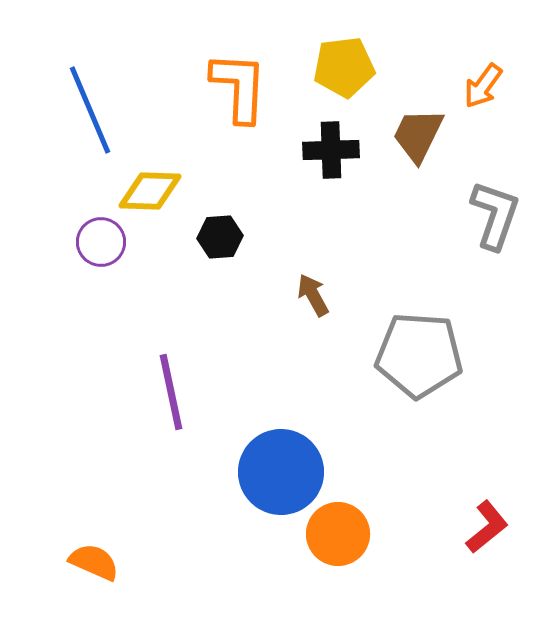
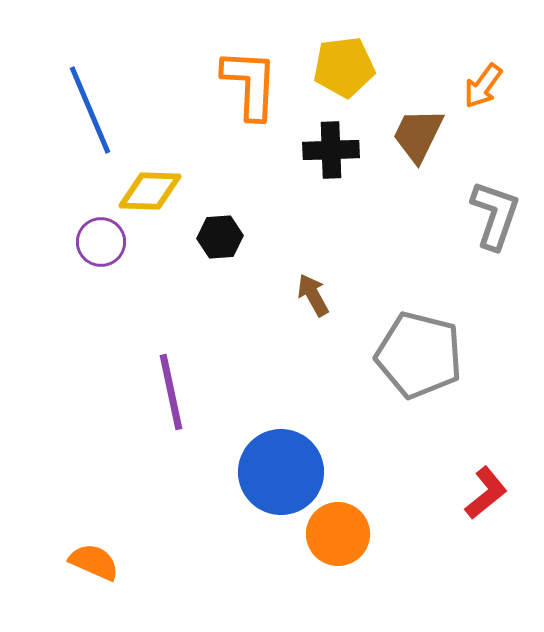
orange L-shape: moved 11 px right, 3 px up
gray pentagon: rotated 10 degrees clockwise
red L-shape: moved 1 px left, 34 px up
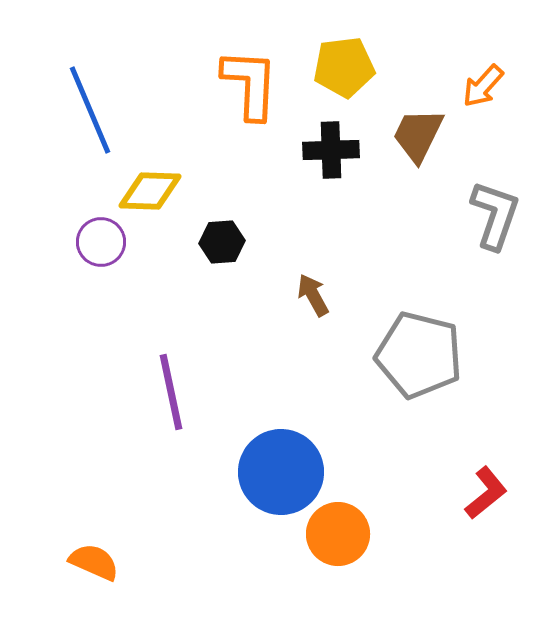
orange arrow: rotated 6 degrees clockwise
black hexagon: moved 2 px right, 5 px down
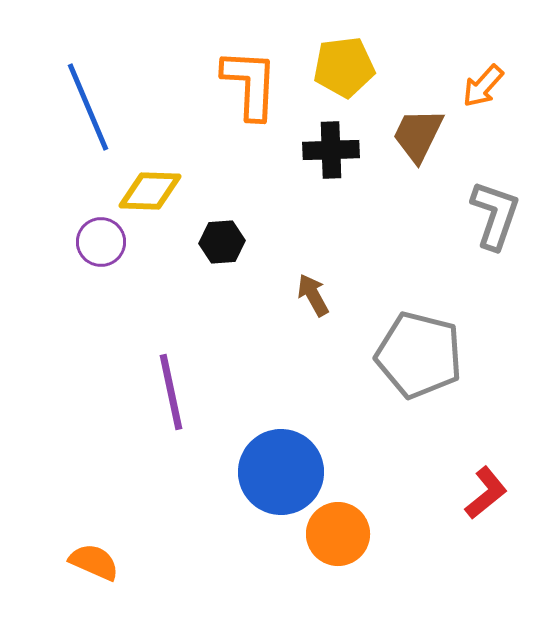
blue line: moved 2 px left, 3 px up
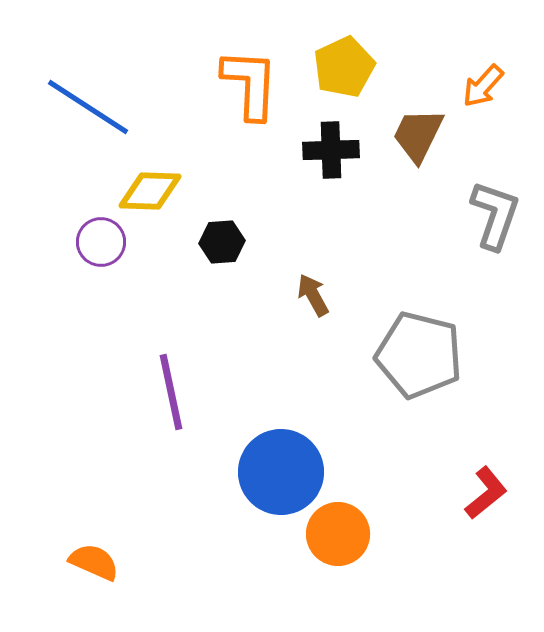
yellow pentagon: rotated 18 degrees counterclockwise
blue line: rotated 34 degrees counterclockwise
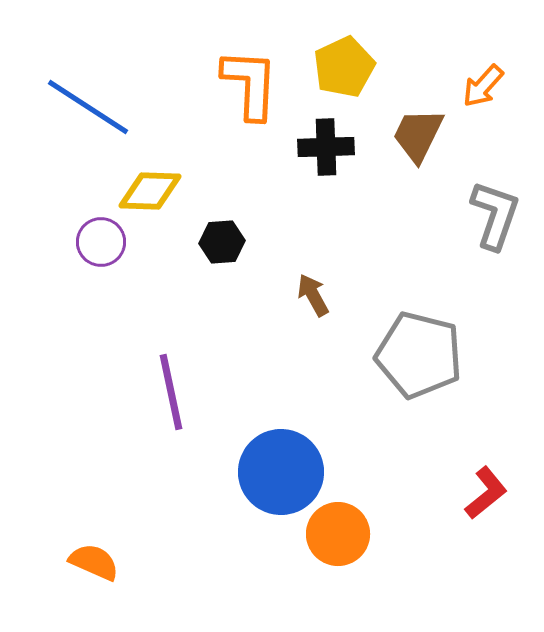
black cross: moved 5 px left, 3 px up
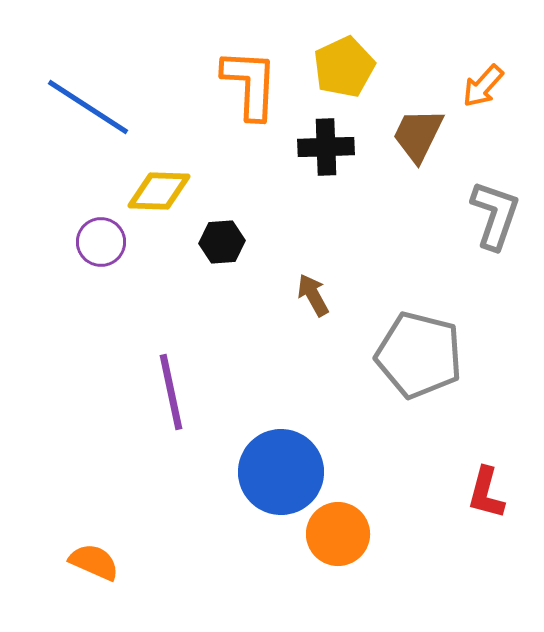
yellow diamond: moved 9 px right
red L-shape: rotated 144 degrees clockwise
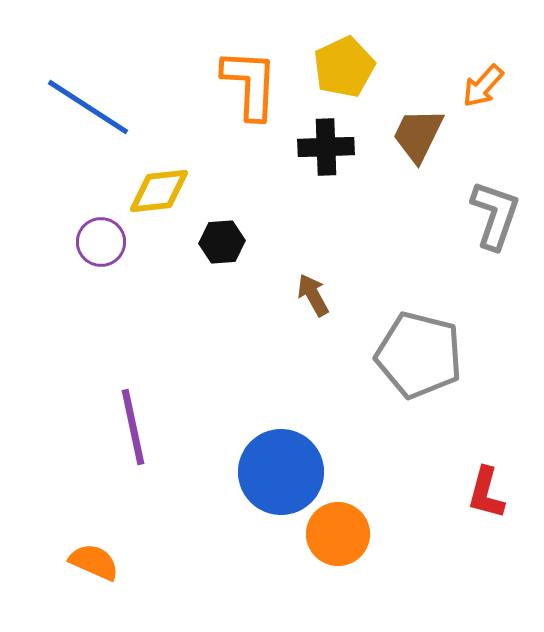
yellow diamond: rotated 8 degrees counterclockwise
purple line: moved 38 px left, 35 px down
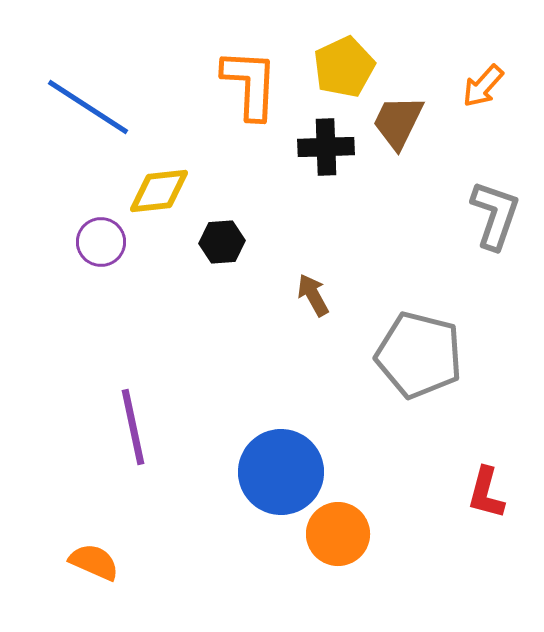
brown trapezoid: moved 20 px left, 13 px up
